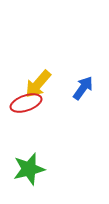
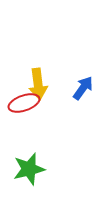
yellow arrow: rotated 48 degrees counterclockwise
red ellipse: moved 2 px left
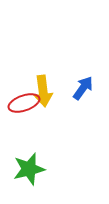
yellow arrow: moved 5 px right, 7 px down
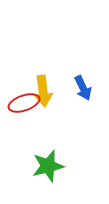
blue arrow: rotated 120 degrees clockwise
green star: moved 19 px right, 3 px up
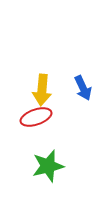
yellow arrow: moved 1 px left, 1 px up; rotated 12 degrees clockwise
red ellipse: moved 12 px right, 14 px down
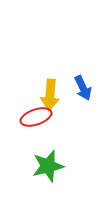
yellow arrow: moved 8 px right, 5 px down
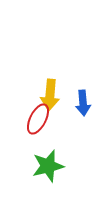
blue arrow: moved 15 px down; rotated 20 degrees clockwise
red ellipse: moved 2 px right, 2 px down; rotated 44 degrees counterclockwise
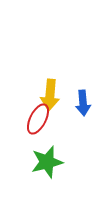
green star: moved 1 px left, 4 px up
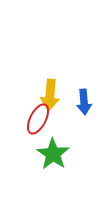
blue arrow: moved 1 px right, 1 px up
green star: moved 6 px right, 8 px up; rotated 24 degrees counterclockwise
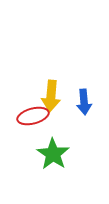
yellow arrow: moved 1 px right, 1 px down
red ellipse: moved 5 px left, 3 px up; rotated 48 degrees clockwise
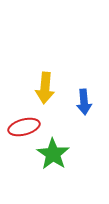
yellow arrow: moved 6 px left, 8 px up
red ellipse: moved 9 px left, 11 px down
